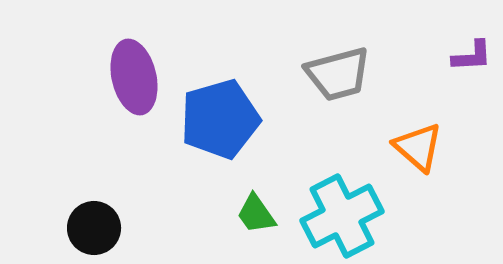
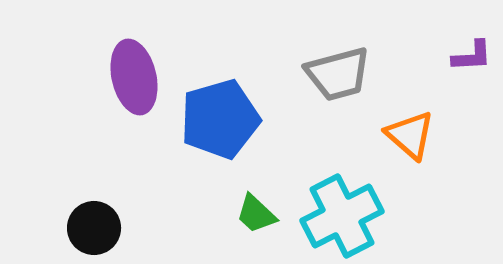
orange triangle: moved 8 px left, 12 px up
green trapezoid: rotated 12 degrees counterclockwise
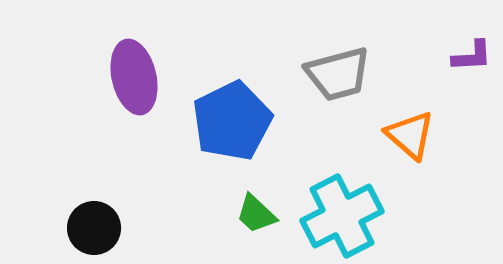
blue pentagon: moved 12 px right, 2 px down; rotated 10 degrees counterclockwise
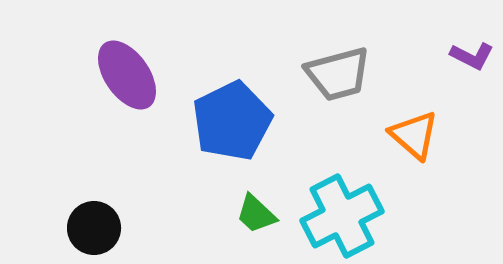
purple L-shape: rotated 30 degrees clockwise
purple ellipse: moved 7 px left, 2 px up; rotated 22 degrees counterclockwise
orange triangle: moved 4 px right
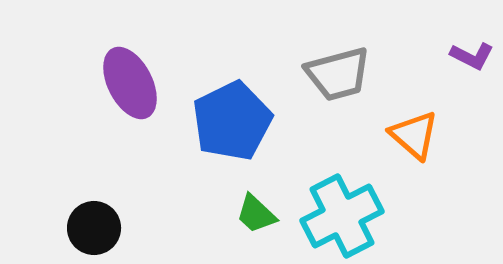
purple ellipse: moved 3 px right, 8 px down; rotated 8 degrees clockwise
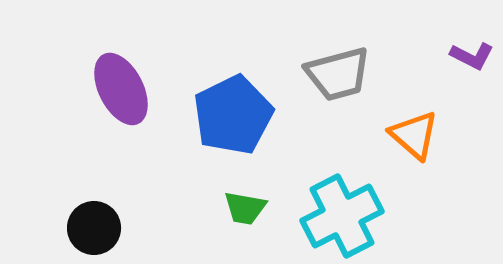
purple ellipse: moved 9 px left, 6 px down
blue pentagon: moved 1 px right, 6 px up
green trapezoid: moved 11 px left, 6 px up; rotated 33 degrees counterclockwise
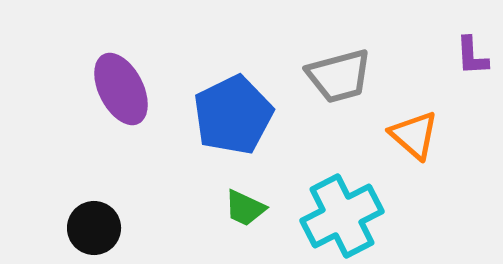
purple L-shape: rotated 60 degrees clockwise
gray trapezoid: moved 1 px right, 2 px down
green trapezoid: rotated 15 degrees clockwise
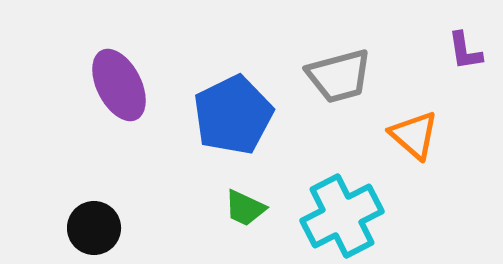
purple L-shape: moved 7 px left, 5 px up; rotated 6 degrees counterclockwise
purple ellipse: moved 2 px left, 4 px up
